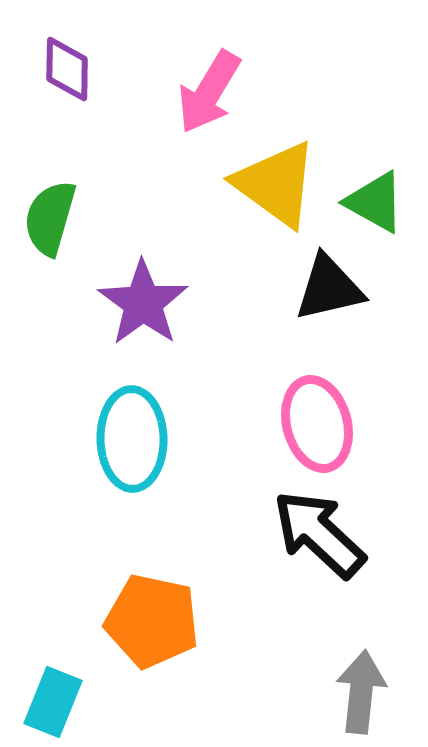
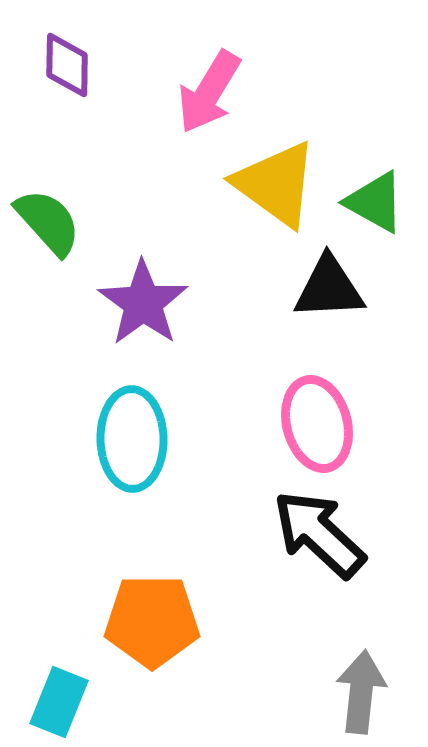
purple diamond: moved 4 px up
green semicircle: moved 2 px left, 4 px down; rotated 122 degrees clockwise
black triangle: rotated 10 degrees clockwise
orange pentagon: rotated 12 degrees counterclockwise
cyan rectangle: moved 6 px right
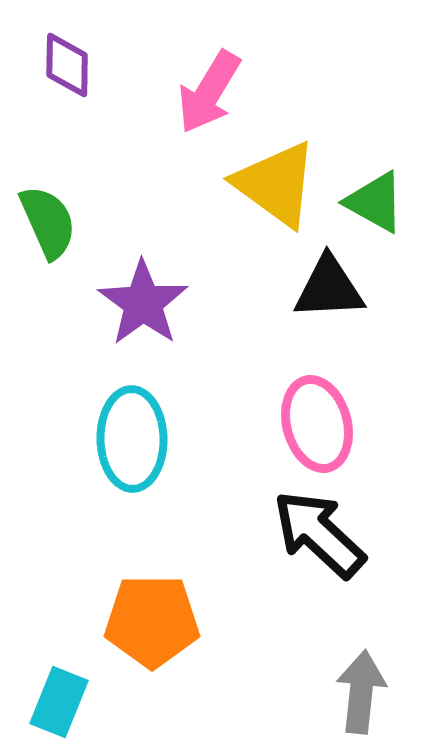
green semicircle: rotated 18 degrees clockwise
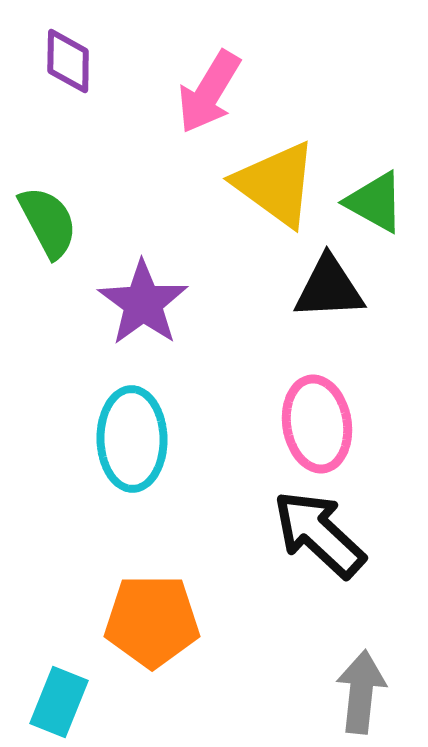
purple diamond: moved 1 px right, 4 px up
green semicircle: rotated 4 degrees counterclockwise
pink ellipse: rotated 6 degrees clockwise
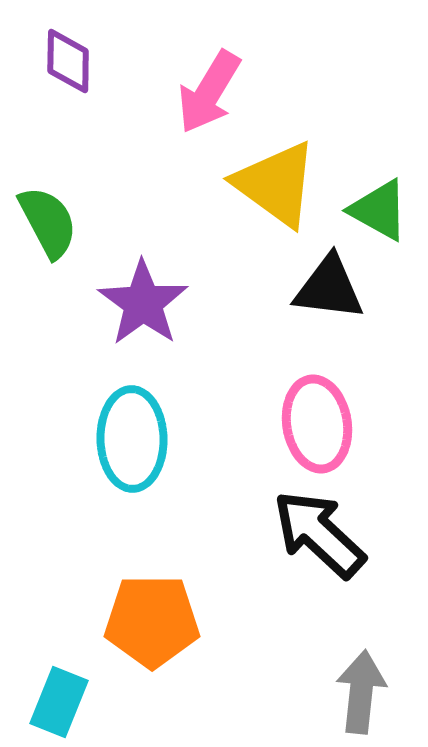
green triangle: moved 4 px right, 8 px down
black triangle: rotated 10 degrees clockwise
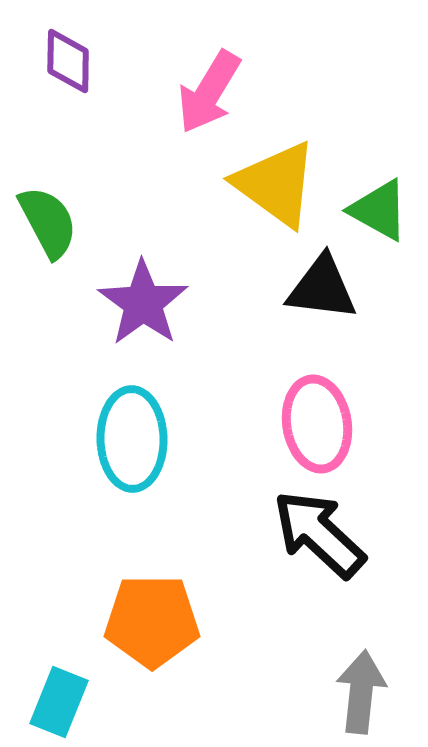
black triangle: moved 7 px left
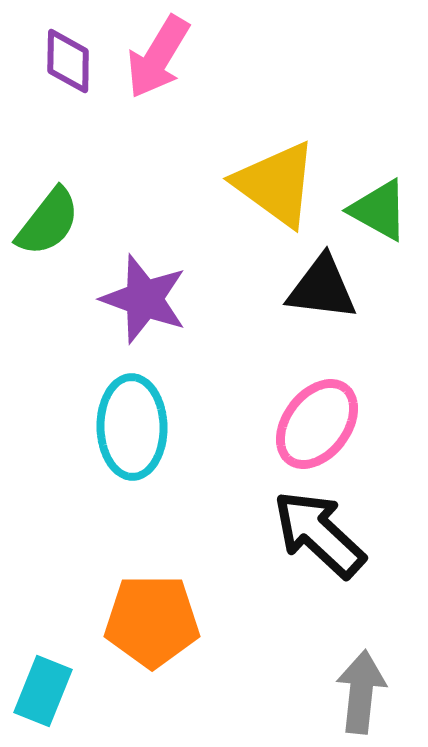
pink arrow: moved 51 px left, 35 px up
green semicircle: rotated 66 degrees clockwise
purple star: moved 1 px right, 4 px up; rotated 16 degrees counterclockwise
pink ellipse: rotated 46 degrees clockwise
cyan ellipse: moved 12 px up
cyan rectangle: moved 16 px left, 11 px up
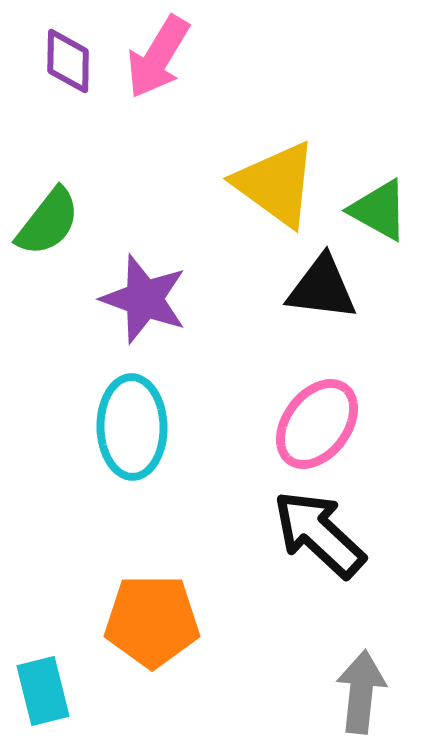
cyan rectangle: rotated 36 degrees counterclockwise
